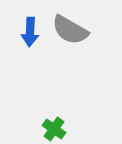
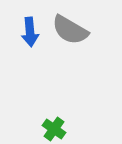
blue arrow: rotated 8 degrees counterclockwise
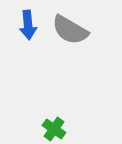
blue arrow: moved 2 px left, 7 px up
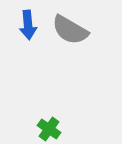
green cross: moved 5 px left
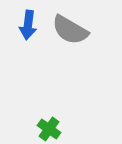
blue arrow: rotated 12 degrees clockwise
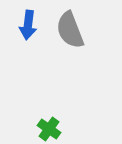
gray semicircle: rotated 39 degrees clockwise
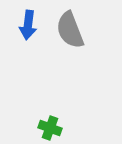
green cross: moved 1 px right, 1 px up; rotated 15 degrees counterclockwise
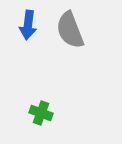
green cross: moved 9 px left, 15 px up
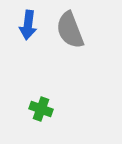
green cross: moved 4 px up
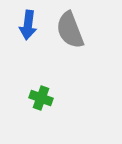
green cross: moved 11 px up
